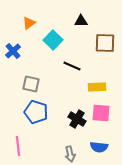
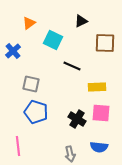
black triangle: rotated 24 degrees counterclockwise
cyan square: rotated 18 degrees counterclockwise
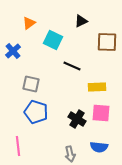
brown square: moved 2 px right, 1 px up
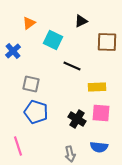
pink line: rotated 12 degrees counterclockwise
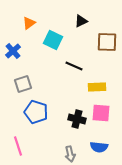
black line: moved 2 px right
gray square: moved 8 px left; rotated 30 degrees counterclockwise
black cross: rotated 18 degrees counterclockwise
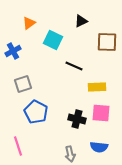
blue cross: rotated 14 degrees clockwise
blue pentagon: rotated 10 degrees clockwise
